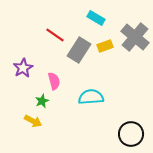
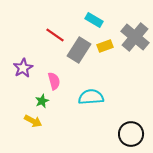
cyan rectangle: moved 2 px left, 2 px down
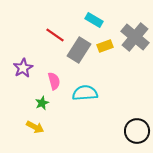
cyan semicircle: moved 6 px left, 4 px up
green star: moved 2 px down
yellow arrow: moved 2 px right, 6 px down
black circle: moved 6 px right, 3 px up
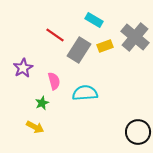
black circle: moved 1 px right, 1 px down
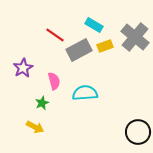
cyan rectangle: moved 5 px down
gray rectangle: rotated 30 degrees clockwise
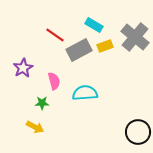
green star: rotated 24 degrees clockwise
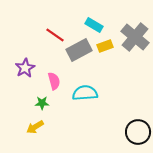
purple star: moved 2 px right
yellow arrow: rotated 120 degrees clockwise
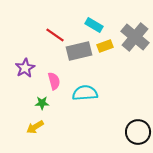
gray rectangle: moved 1 px down; rotated 15 degrees clockwise
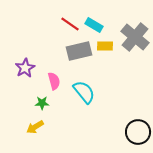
red line: moved 15 px right, 11 px up
yellow rectangle: rotated 21 degrees clockwise
cyan semicircle: moved 1 px left, 1 px up; rotated 55 degrees clockwise
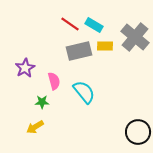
green star: moved 1 px up
